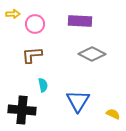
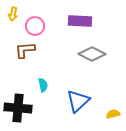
yellow arrow: rotated 104 degrees clockwise
pink circle: moved 2 px down
brown L-shape: moved 7 px left, 5 px up
blue triangle: rotated 15 degrees clockwise
black cross: moved 4 px left, 2 px up
yellow semicircle: rotated 40 degrees counterclockwise
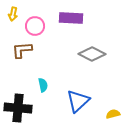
purple rectangle: moved 9 px left, 3 px up
brown L-shape: moved 3 px left
